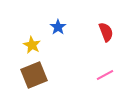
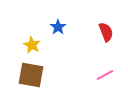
brown square: moved 3 px left; rotated 32 degrees clockwise
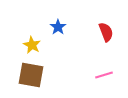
pink line: moved 1 px left; rotated 12 degrees clockwise
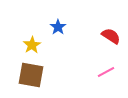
red semicircle: moved 5 px right, 4 px down; rotated 36 degrees counterclockwise
yellow star: rotated 12 degrees clockwise
pink line: moved 2 px right, 3 px up; rotated 12 degrees counterclockwise
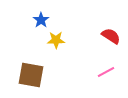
blue star: moved 17 px left, 7 px up
yellow star: moved 24 px right, 5 px up; rotated 30 degrees clockwise
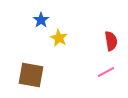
red semicircle: moved 5 px down; rotated 48 degrees clockwise
yellow star: moved 3 px right, 2 px up; rotated 30 degrees clockwise
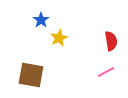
yellow star: rotated 18 degrees clockwise
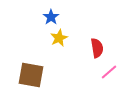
blue star: moved 10 px right, 3 px up
red semicircle: moved 14 px left, 7 px down
pink line: moved 3 px right; rotated 12 degrees counterclockwise
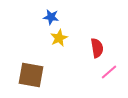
blue star: rotated 28 degrees counterclockwise
